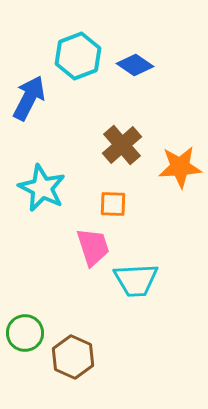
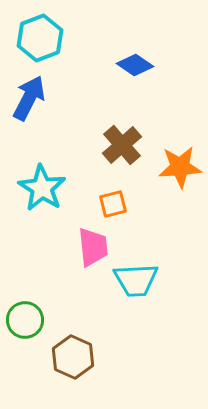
cyan hexagon: moved 38 px left, 18 px up
cyan star: rotated 6 degrees clockwise
orange square: rotated 16 degrees counterclockwise
pink trapezoid: rotated 12 degrees clockwise
green circle: moved 13 px up
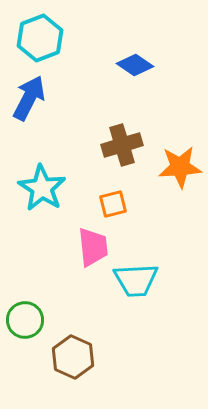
brown cross: rotated 24 degrees clockwise
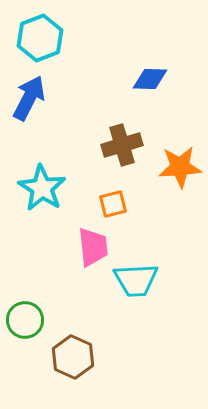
blue diamond: moved 15 px right, 14 px down; rotated 33 degrees counterclockwise
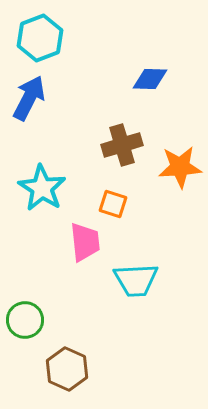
orange square: rotated 32 degrees clockwise
pink trapezoid: moved 8 px left, 5 px up
brown hexagon: moved 6 px left, 12 px down
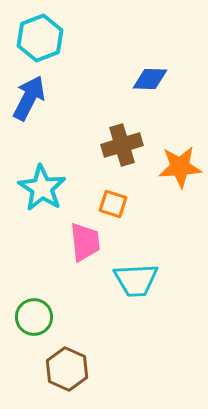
green circle: moved 9 px right, 3 px up
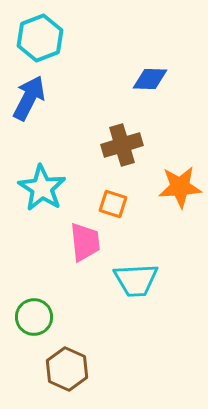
orange star: moved 20 px down
